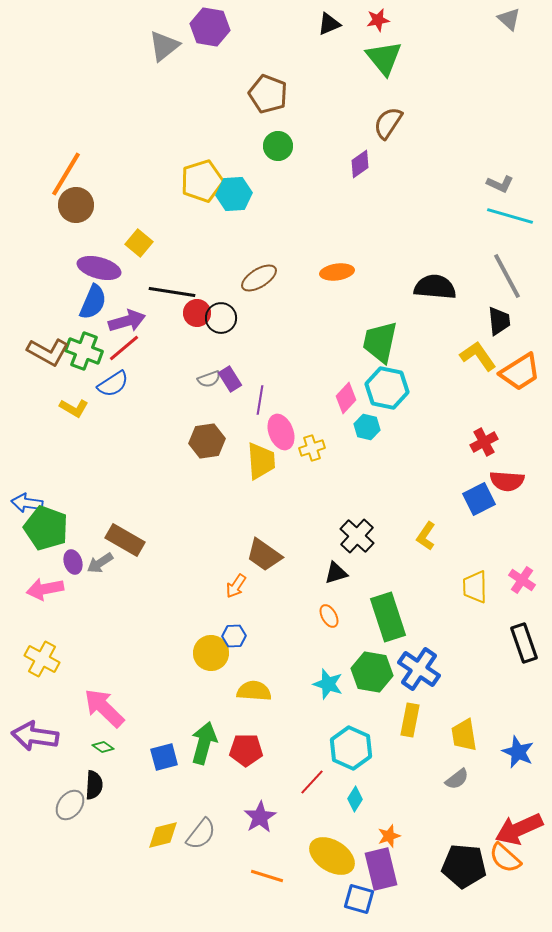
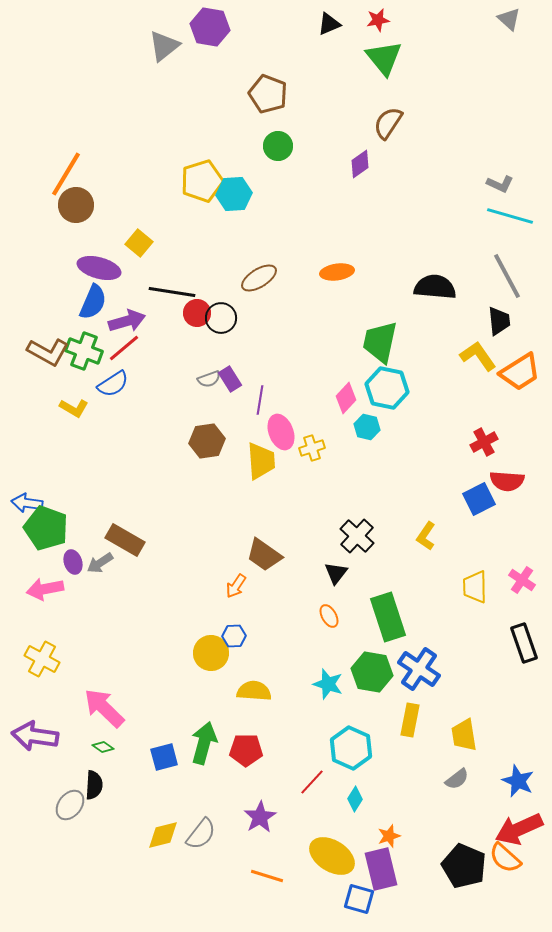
black triangle at (336, 573): rotated 35 degrees counterclockwise
blue star at (518, 752): moved 29 px down
black pentagon at (464, 866): rotated 18 degrees clockwise
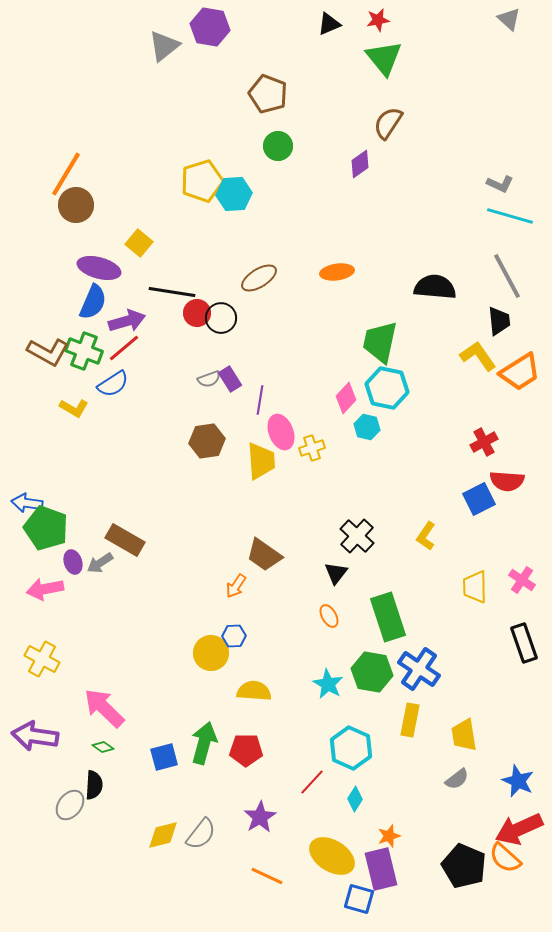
cyan star at (328, 684): rotated 12 degrees clockwise
orange line at (267, 876): rotated 8 degrees clockwise
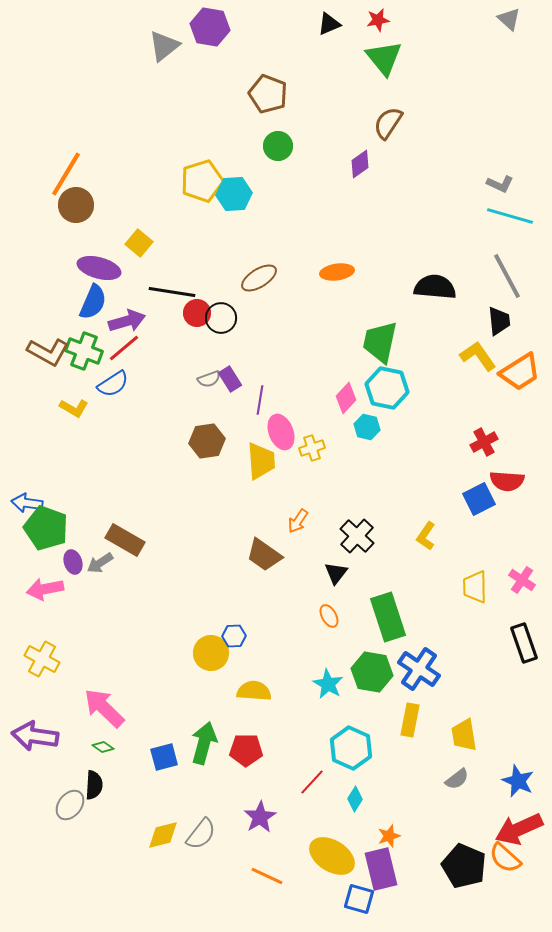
orange arrow at (236, 586): moved 62 px right, 65 px up
